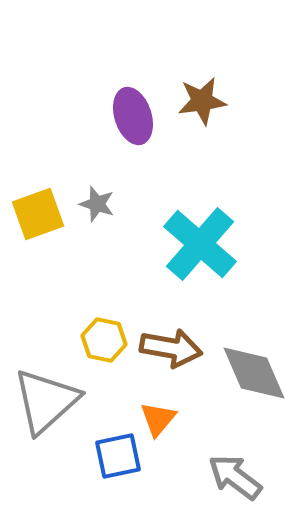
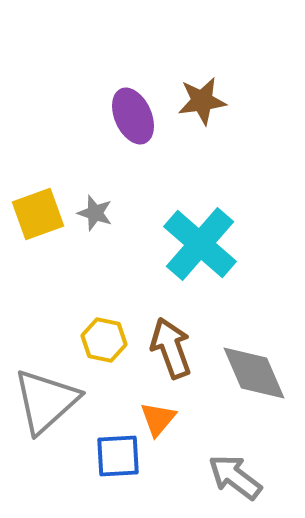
purple ellipse: rotated 6 degrees counterclockwise
gray star: moved 2 px left, 9 px down
brown arrow: rotated 120 degrees counterclockwise
blue square: rotated 9 degrees clockwise
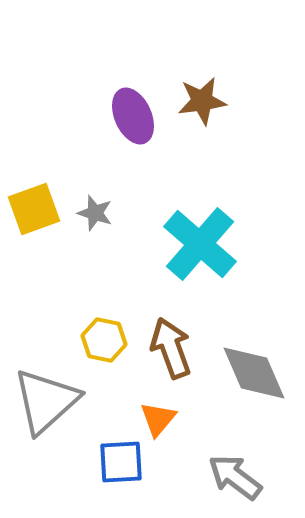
yellow square: moved 4 px left, 5 px up
blue square: moved 3 px right, 6 px down
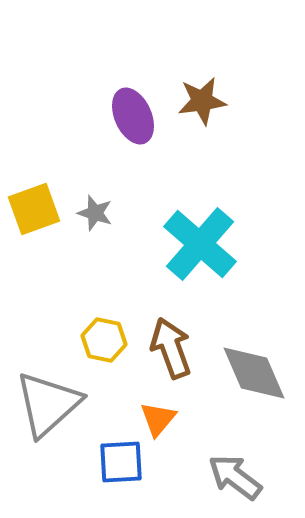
gray triangle: moved 2 px right, 3 px down
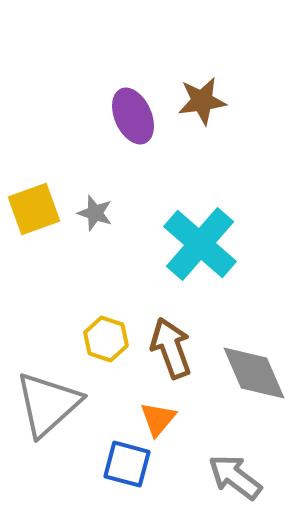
yellow hexagon: moved 2 px right, 1 px up; rotated 6 degrees clockwise
blue square: moved 6 px right, 2 px down; rotated 18 degrees clockwise
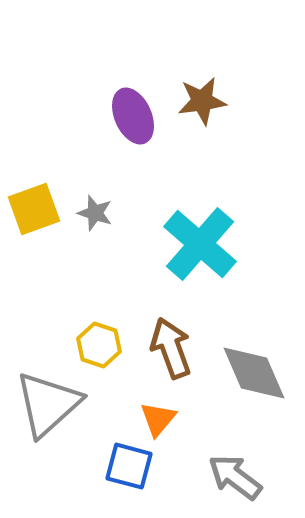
yellow hexagon: moved 7 px left, 6 px down
blue square: moved 2 px right, 2 px down
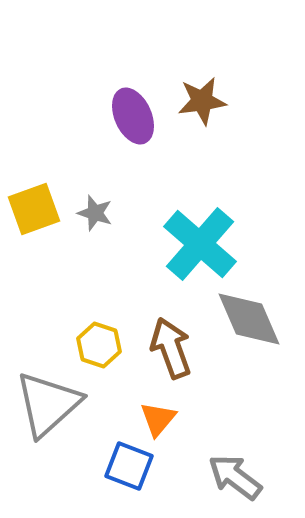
gray diamond: moved 5 px left, 54 px up
blue square: rotated 6 degrees clockwise
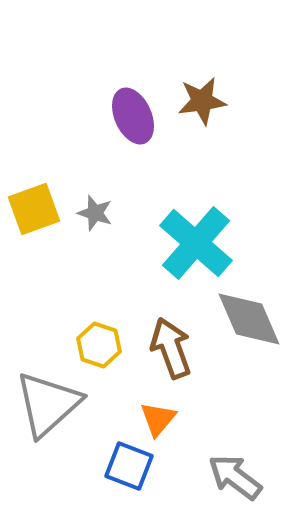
cyan cross: moved 4 px left, 1 px up
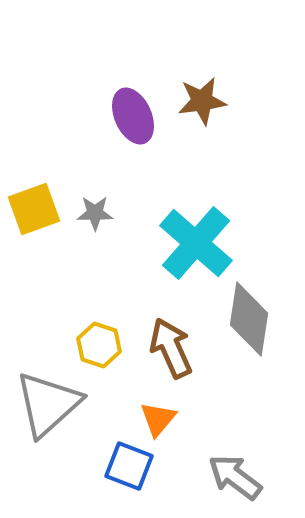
gray star: rotated 18 degrees counterclockwise
gray diamond: rotated 32 degrees clockwise
brown arrow: rotated 4 degrees counterclockwise
